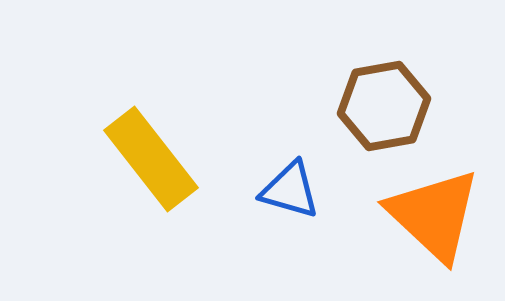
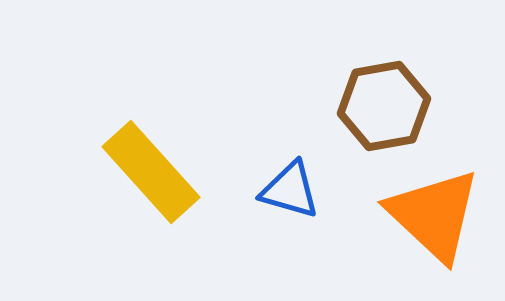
yellow rectangle: moved 13 px down; rotated 4 degrees counterclockwise
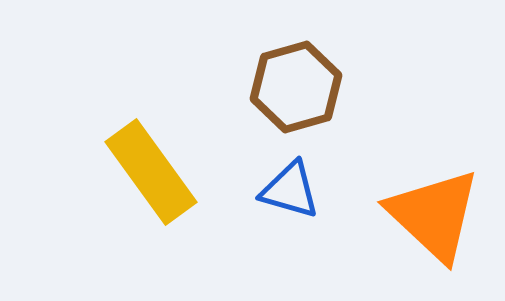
brown hexagon: moved 88 px left, 19 px up; rotated 6 degrees counterclockwise
yellow rectangle: rotated 6 degrees clockwise
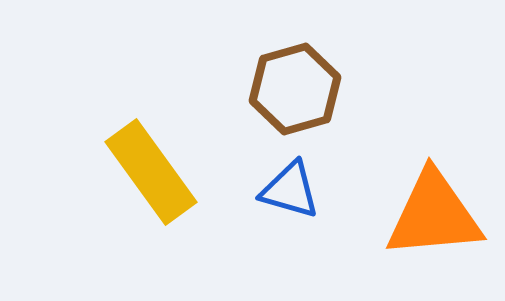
brown hexagon: moved 1 px left, 2 px down
orange triangle: rotated 48 degrees counterclockwise
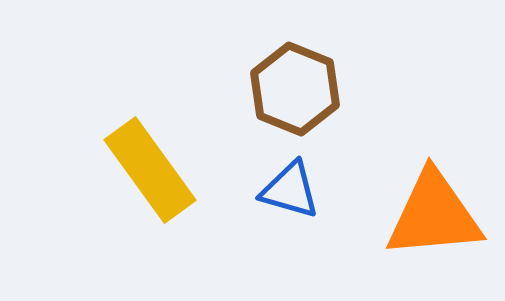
brown hexagon: rotated 22 degrees counterclockwise
yellow rectangle: moved 1 px left, 2 px up
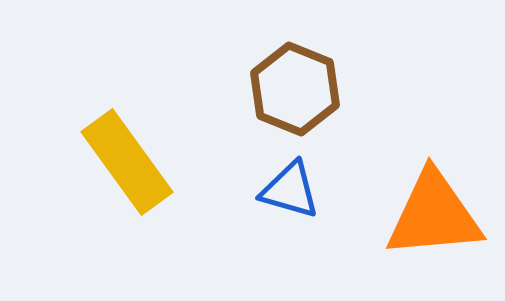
yellow rectangle: moved 23 px left, 8 px up
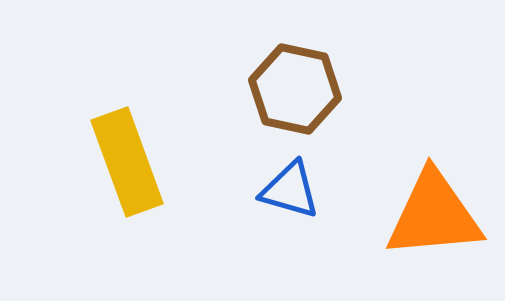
brown hexagon: rotated 10 degrees counterclockwise
yellow rectangle: rotated 16 degrees clockwise
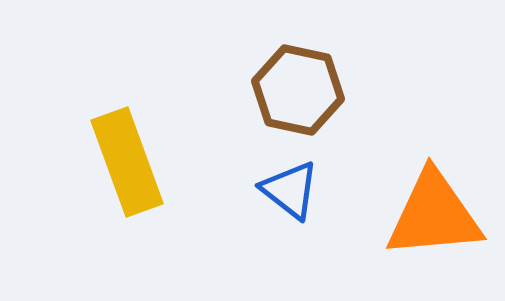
brown hexagon: moved 3 px right, 1 px down
blue triangle: rotated 22 degrees clockwise
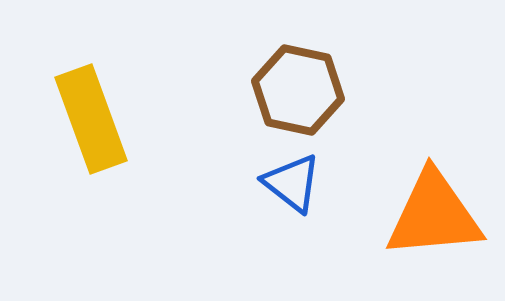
yellow rectangle: moved 36 px left, 43 px up
blue triangle: moved 2 px right, 7 px up
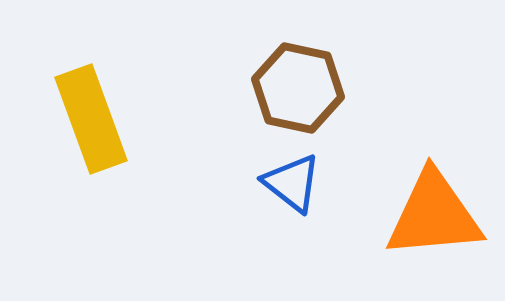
brown hexagon: moved 2 px up
